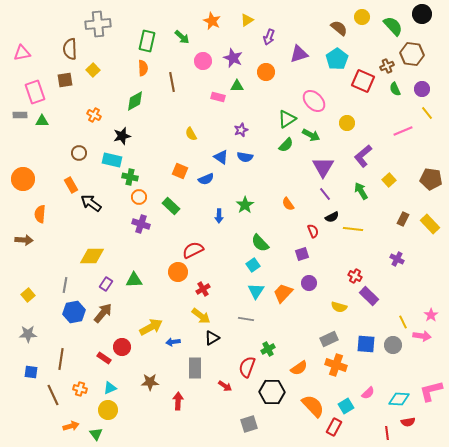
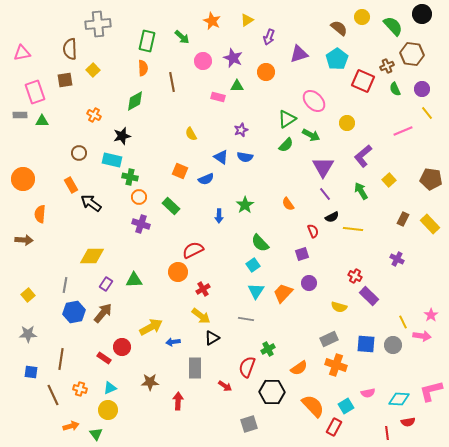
pink semicircle at (368, 393): rotated 32 degrees clockwise
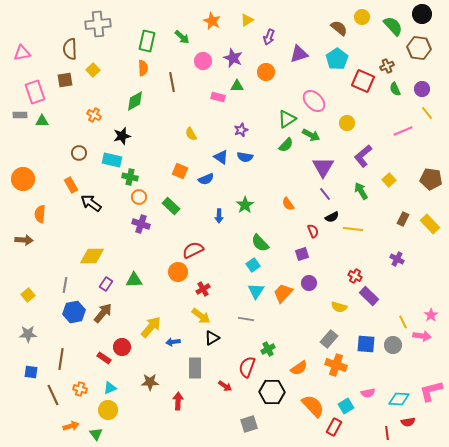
brown hexagon at (412, 54): moved 7 px right, 6 px up
yellow arrow at (151, 327): rotated 20 degrees counterclockwise
gray rectangle at (329, 339): rotated 24 degrees counterclockwise
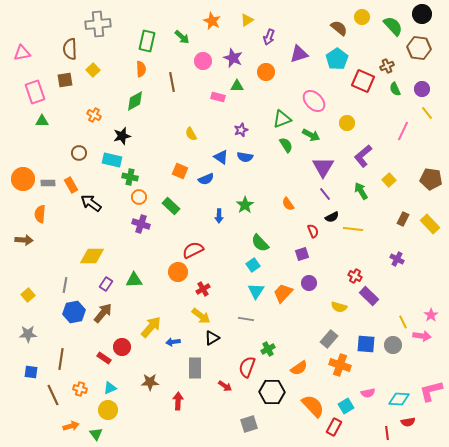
orange semicircle at (143, 68): moved 2 px left, 1 px down
gray rectangle at (20, 115): moved 28 px right, 68 px down
green triangle at (287, 119): moved 5 px left; rotated 12 degrees clockwise
pink line at (403, 131): rotated 42 degrees counterclockwise
green semicircle at (286, 145): rotated 77 degrees counterclockwise
orange cross at (336, 365): moved 4 px right
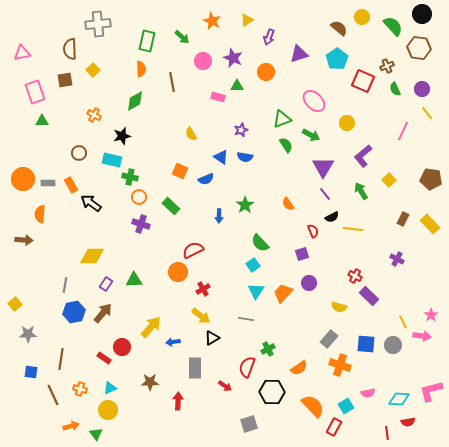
yellow square at (28, 295): moved 13 px left, 9 px down
